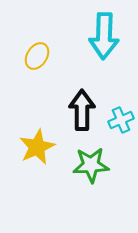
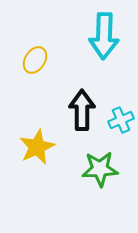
yellow ellipse: moved 2 px left, 4 px down
green star: moved 9 px right, 4 px down
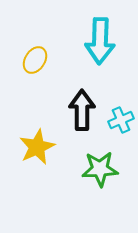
cyan arrow: moved 4 px left, 5 px down
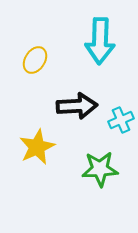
black arrow: moved 5 px left, 4 px up; rotated 87 degrees clockwise
